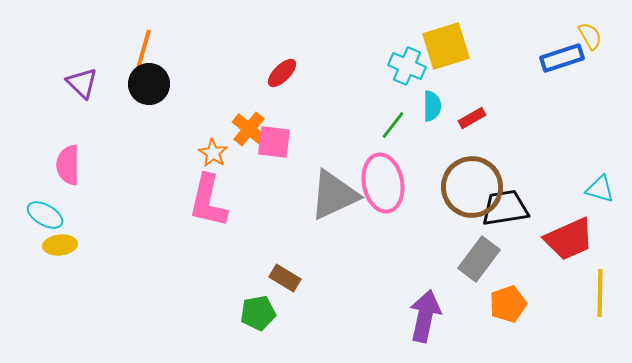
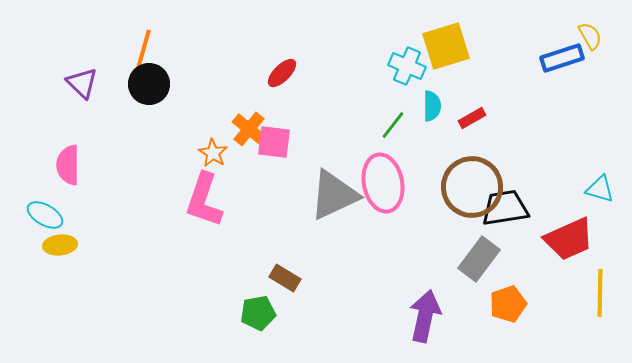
pink L-shape: moved 4 px left, 1 px up; rotated 6 degrees clockwise
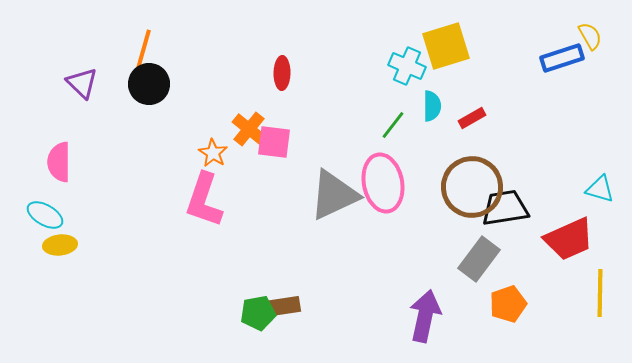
red ellipse: rotated 44 degrees counterclockwise
pink semicircle: moved 9 px left, 3 px up
brown rectangle: moved 28 px down; rotated 40 degrees counterclockwise
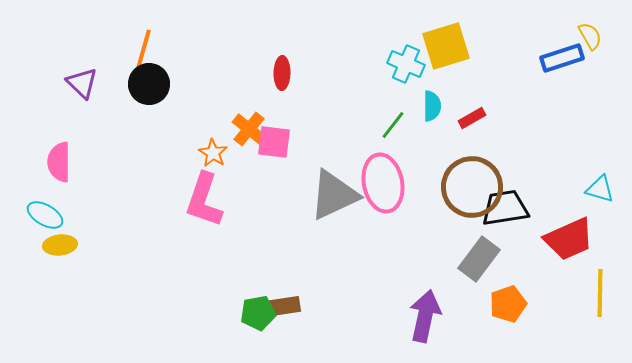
cyan cross: moved 1 px left, 2 px up
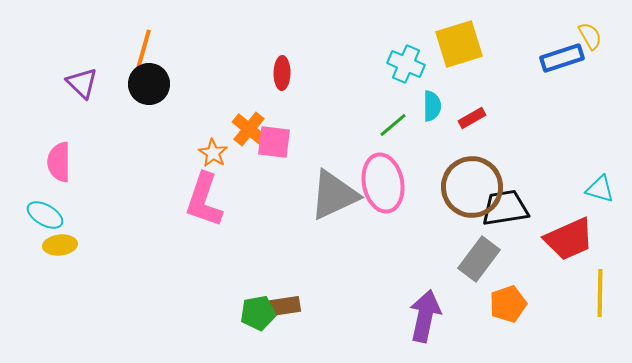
yellow square: moved 13 px right, 2 px up
green line: rotated 12 degrees clockwise
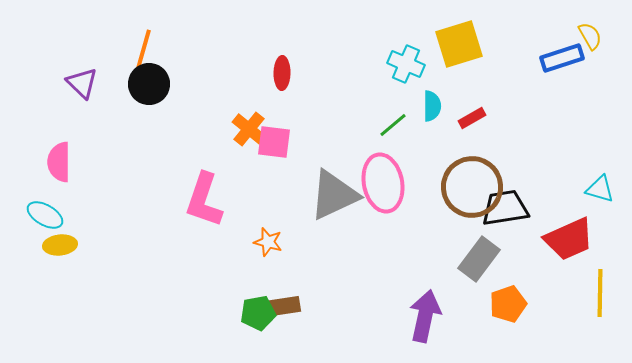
orange star: moved 55 px right, 89 px down; rotated 16 degrees counterclockwise
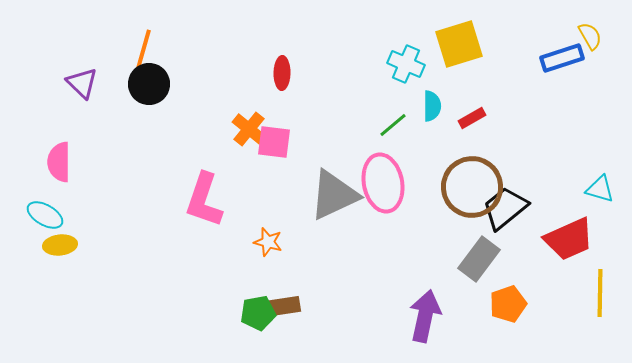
black trapezoid: rotated 30 degrees counterclockwise
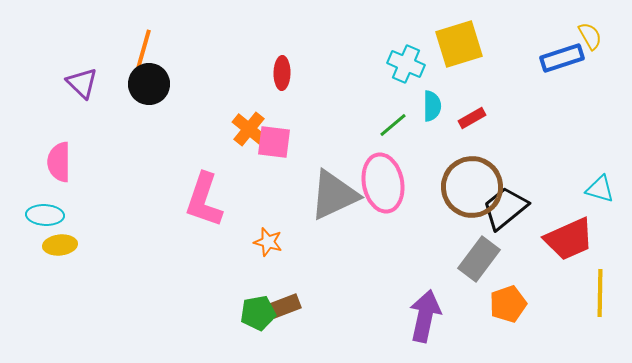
cyan ellipse: rotated 27 degrees counterclockwise
brown rectangle: rotated 12 degrees counterclockwise
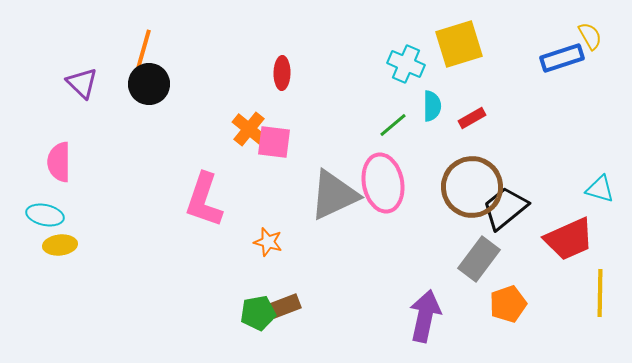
cyan ellipse: rotated 9 degrees clockwise
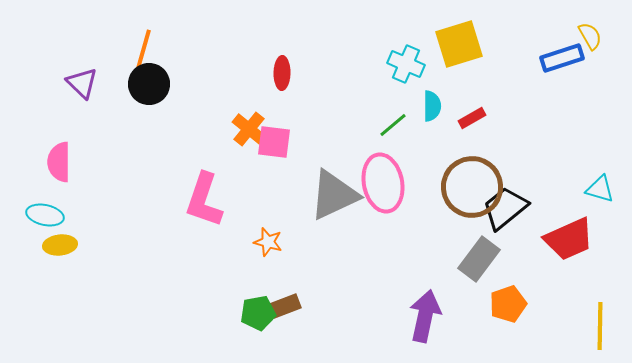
yellow line: moved 33 px down
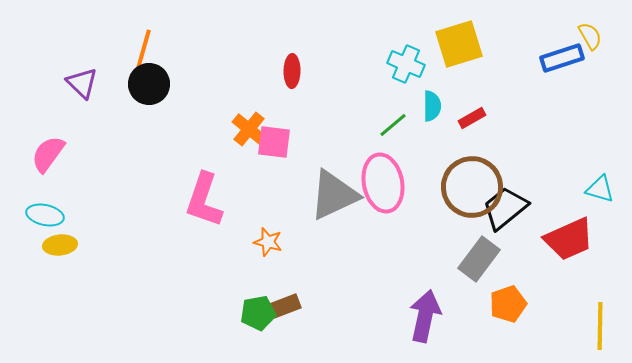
red ellipse: moved 10 px right, 2 px up
pink semicircle: moved 11 px left, 8 px up; rotated 36 degrees clockwise
